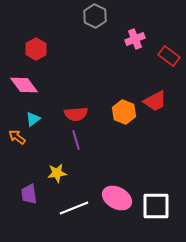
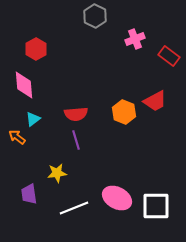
pink diamond: rotated 32 degrees clockwise
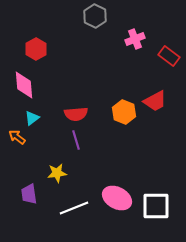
cyan triangle: moved 1 px left, 1 px up
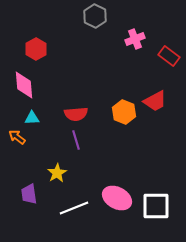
cyan triangle: rotated 35 degrees clockwise
yellow star: rotated 24 degrees counterclockwise
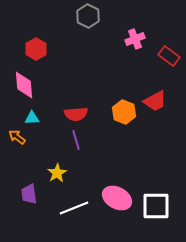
gray hexagon: moved 7 px left
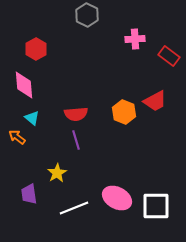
gray hexagon: moved 1 px left, 1 px up
pink cross: rotated 18 degrees clockwise
cyan triangle: rotated 42 degrees clockwise
